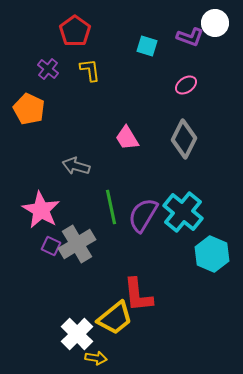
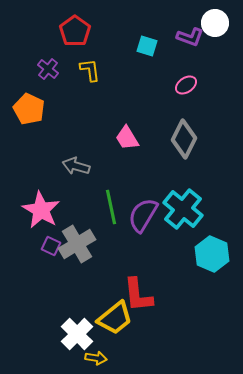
cyan cross: moved 3 px up
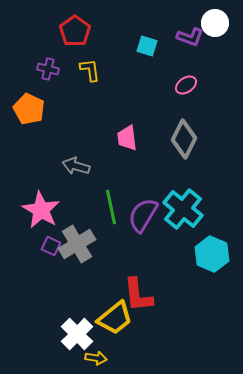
purple cross: rotated 25 degrees counterclockwise
pink trapezoid: rotated 24 degrees clockwise
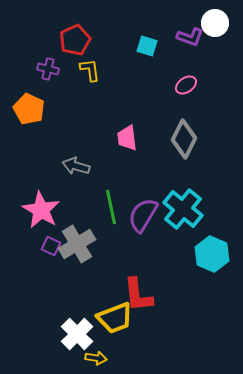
red pentagon: moved 9 px down; rotated 12 degrees clockwise
yellow trapezoid: rotated 18 degrees clockwise
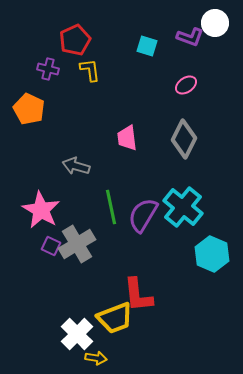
cyan cross: moved 2 px up
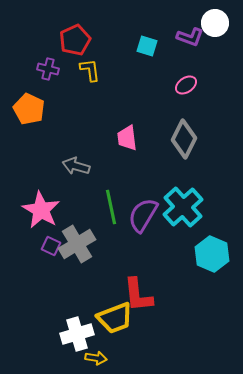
cyan cross: rotated 9 degrees clockwise
white cross: rotated 28 degrees clockwise
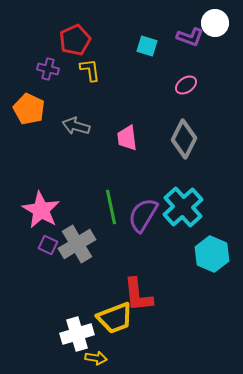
gray arrow: moved 40 px up
purple square: moved 3 px left, 1 px up
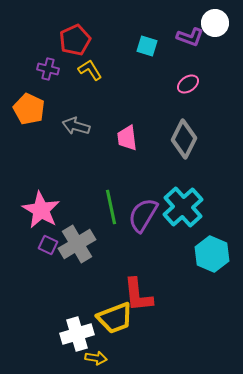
yellow L-shape: rotated 25 degrees counterclockwise
pink ellipse: moved 2 px right, 1 px up
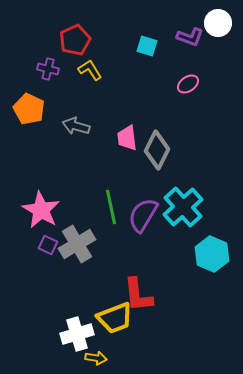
white circle: moved 3 px right
gray diamond: moved 27 px left, 11 px down
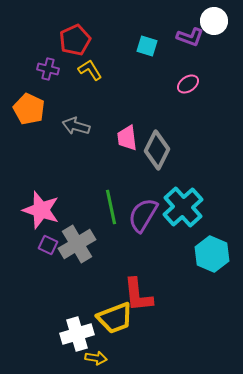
white circle: moved 4 px left, 2 px up
pink star: rotated 12 degrees counterclockwise
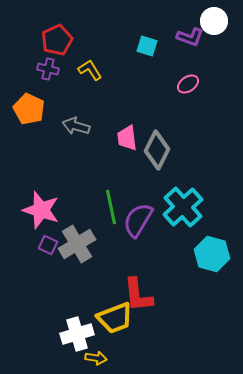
red pentagon: moved 18 px left
purple semicircle: moved 5 px left, 5 px down
cyan hexagon: rotated 8 degrees counterclockwise
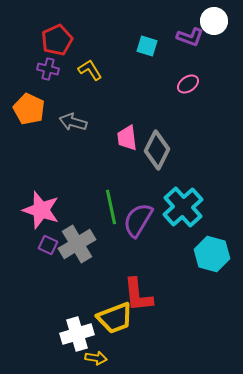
gray arrow: moved 3 px left, 4 px up
